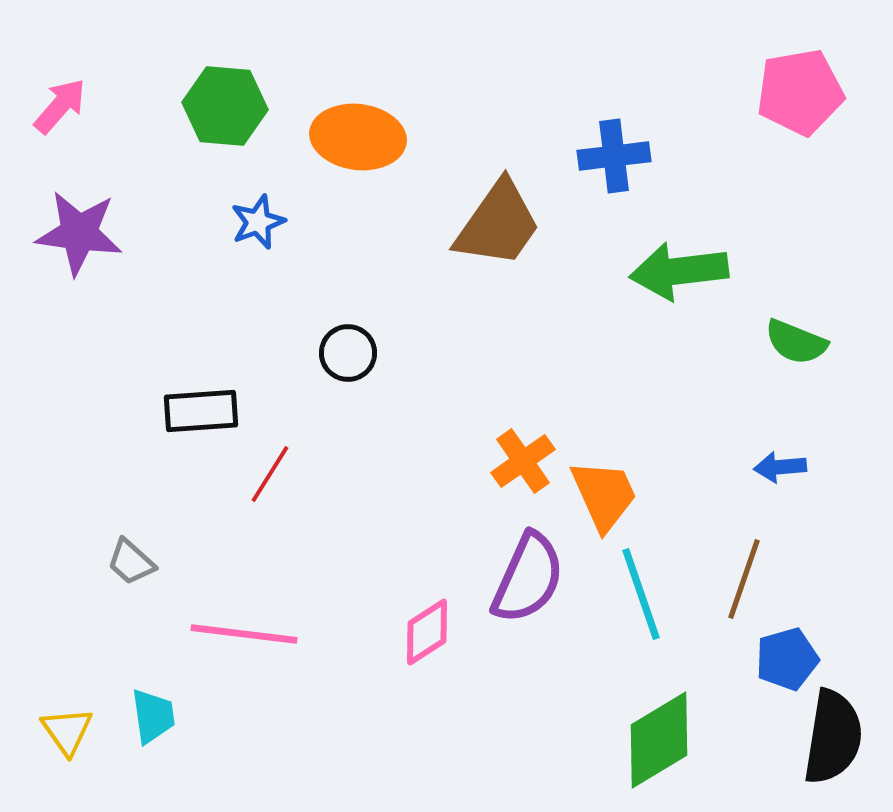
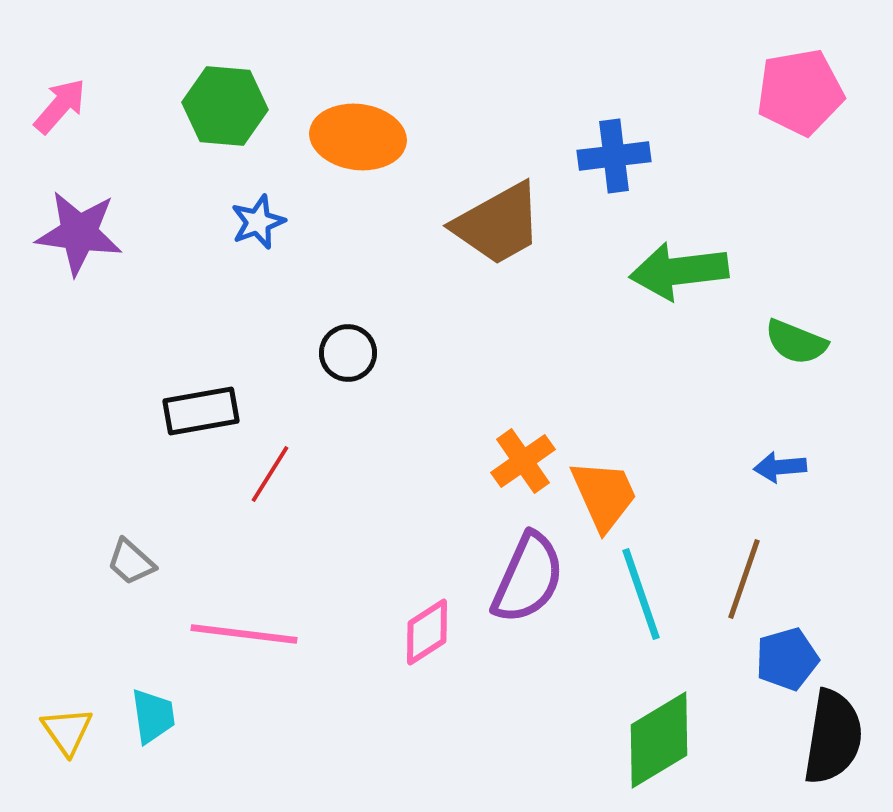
brown trapezoid: rotated 26 degrees clockwise
black rectangle: rotated 6 degrees counterclockwise
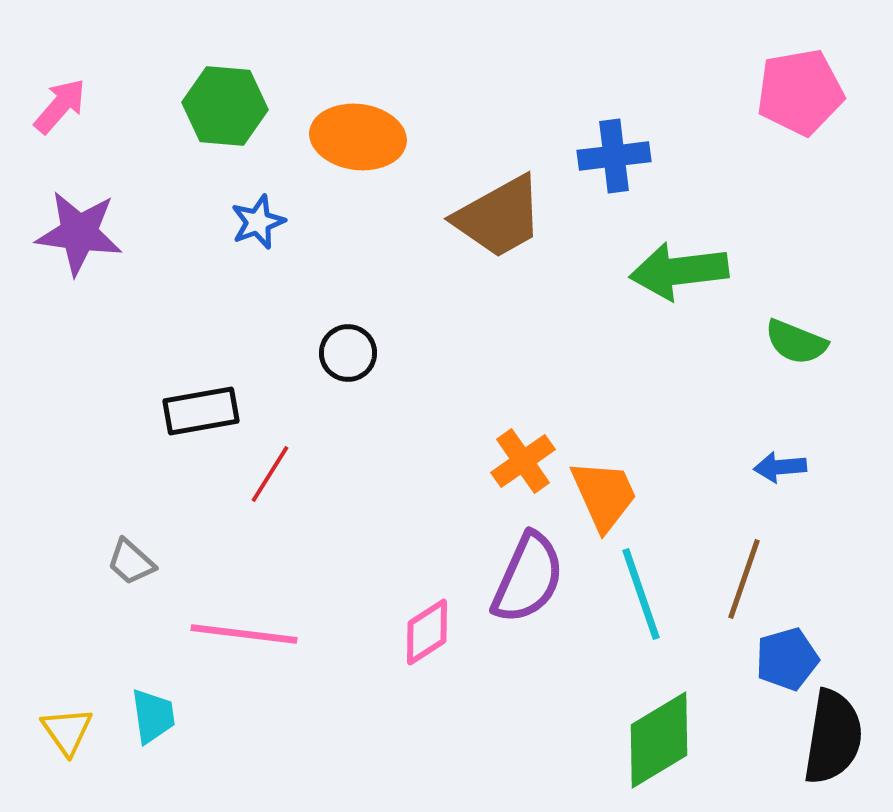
brown trapezoid: moved 1 px right, 7 px up
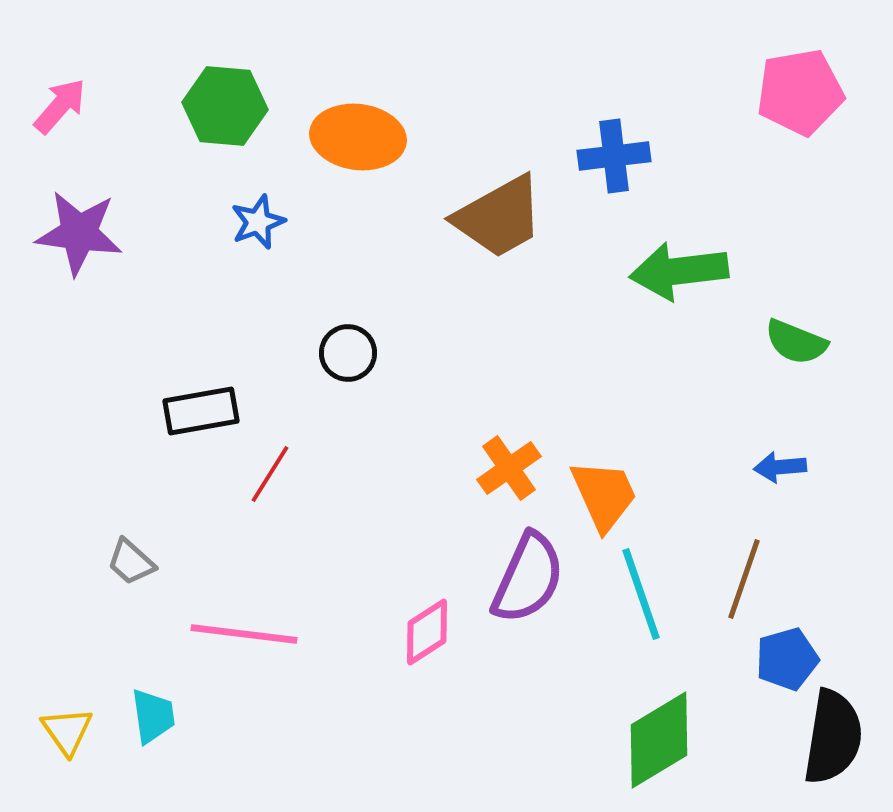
orange cross: moved 14 px left, 7 px down
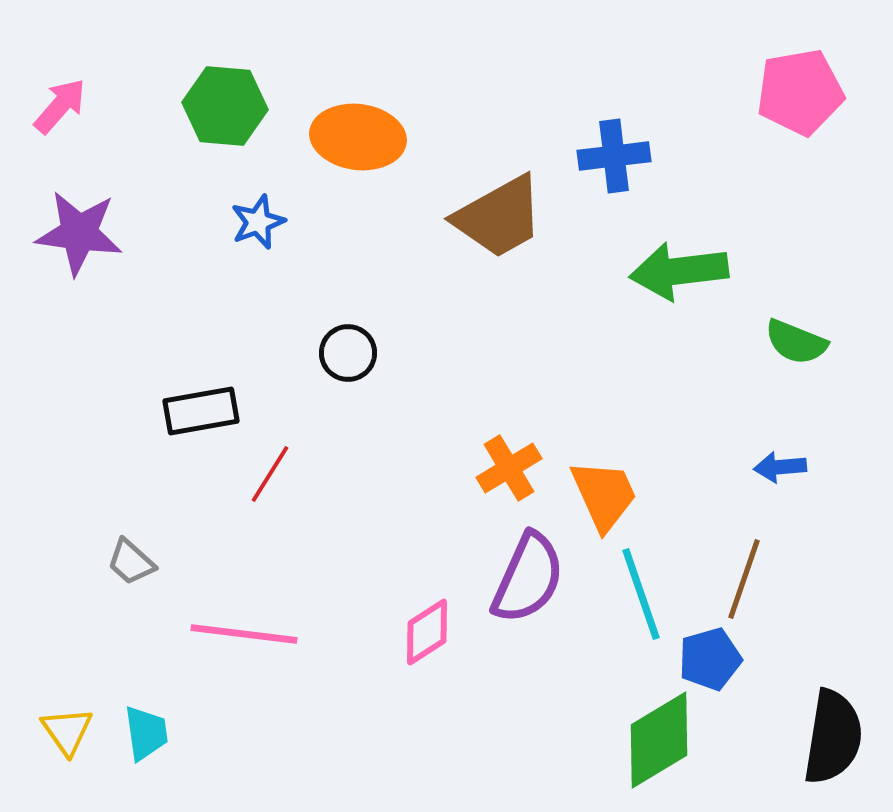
orange cross: rotated 4 degrees clockwise
blue pentagon: moved 77 px left
cyan trapezoid: moved 7 px left, 17 px down
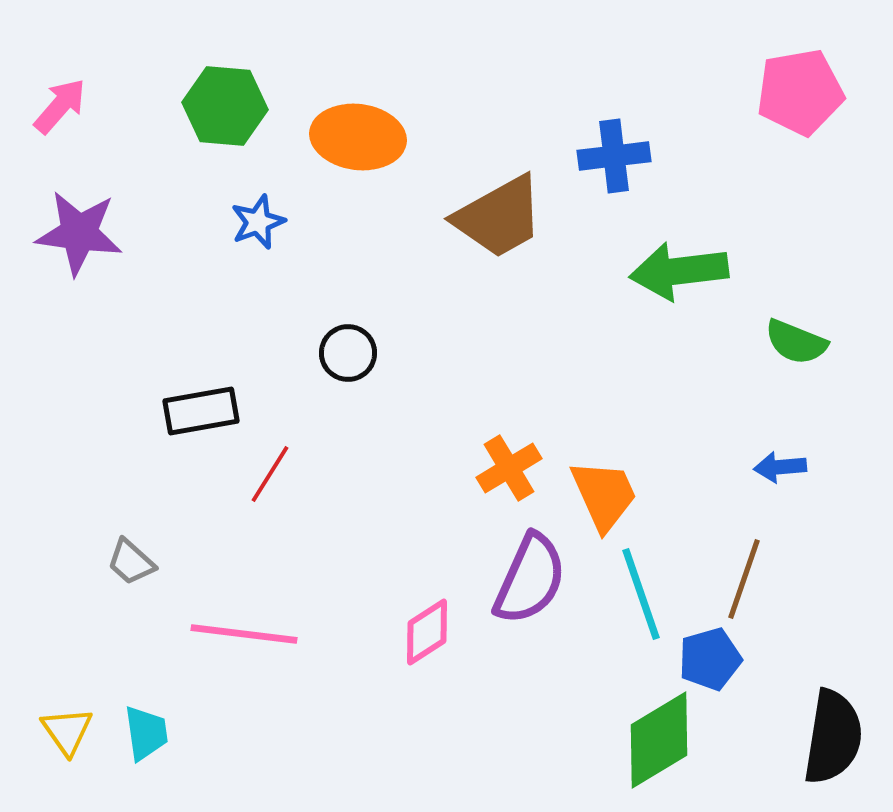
purple semicircle: moved 2 px right, 1 px down
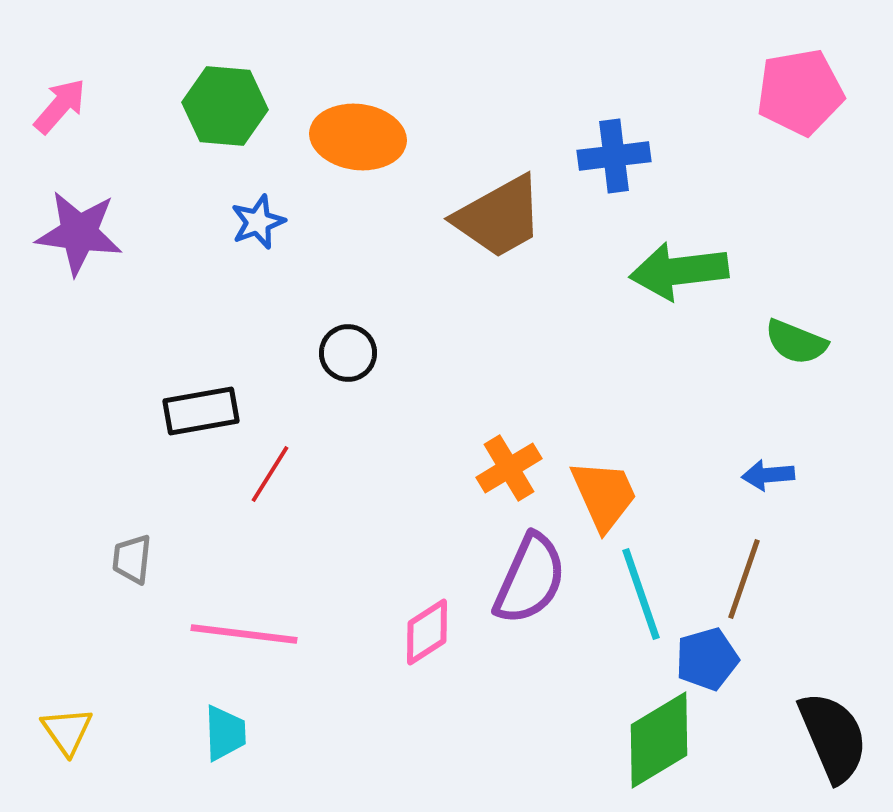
blue arrow: moved 12 px left, 8 px down
gray trapezoid: moved 1 px right, 3 px up; rotated 54 degrees clockwise
blue pentagon: moved 3 px left
cyan trapezoid: moved 79 px right; rotated 6 degrees clockwise
black semicircle: rotated 32 degrees counterclockwise
